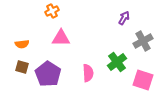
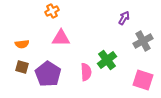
green cross: moved 10 px left, 2 px up
pink semicircle: moved 2 px left, 1 px up
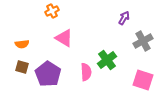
pink triangle: moved 3 px right; rotated 30 degrees clockwise
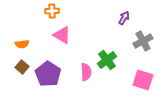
orange cross: rotated 24 degrees clockwise
pink triangle: moved 2 px left, 3 px up
brown square: rotated 24 degrees clockwise
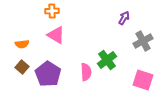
pink triangle: moved 6 px left
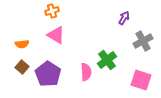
orange cross: rotated 16 degrees counterclockwise
pink square: moved 2 px left
